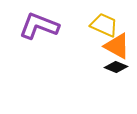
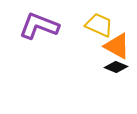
yellow trapezoid: moved 5 px left
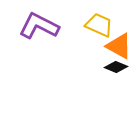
purple L-shape: rotated 6 degrees clockwise
orange triangle: moved 2 px right
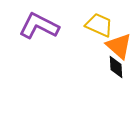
orange triangle: rotated 12 degrees clockwise
black diamond: rotated 65 degrees clockwise
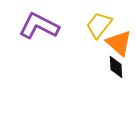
yellow trapezoid: rotated 76 degrees counterclockwise
orange triangle: moved 3 px up
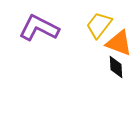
purple L-shape: moved 2 px down
orange triangle: rotated 20 degrees counterclockwise
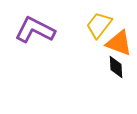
purple L-shape: moved 4 px left, 2 px down
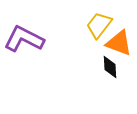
purple L-shape: moved 11 px left, 9 px down
black diamond: moved 6 px left
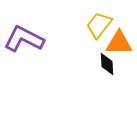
orange triangle: rotated 20 degrees counterclockwise
black diamond: moved 3 px left, 3 px up
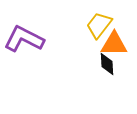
orange triangle: moved 5 px left, 1 px down
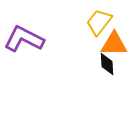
yellow trapezoid: moved 3 px up
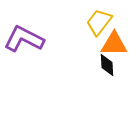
black diamond: moved 1 px down
